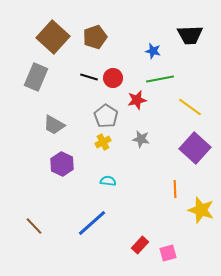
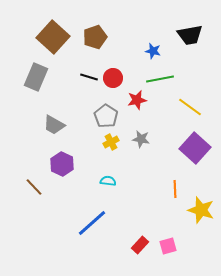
black trapezoid: rotated 8 degrees counterclockwise
yellow cross: moved 8 px right
brown line: moved 39 px up
pink square: moved 7 px up
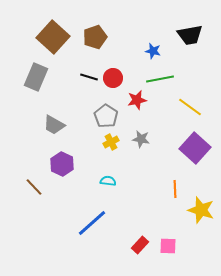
pink square: rotated 18 degrees clockwise
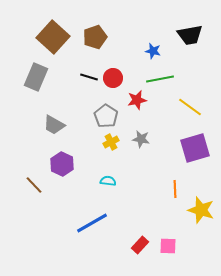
purple square: rotated 32 degrees clockwise
brown line: moved 2 px up
blue line: rotated 12 degrees clockwise
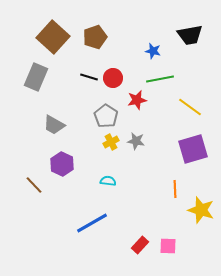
gray star: moved 5 px left, 2 px down
purple square: moved 2 px left, 1 px down
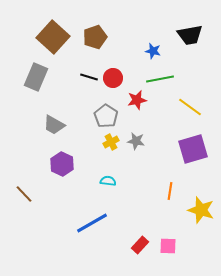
brown line: moved 10 px left, 9 px down
orange line: moved 5 px left, 2 px down; rotated 12 degrees clockwise
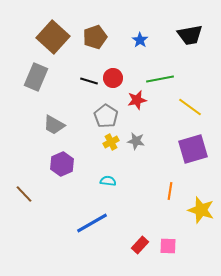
blue star: moved 13 px left, 11 px up; rotated 21 degrees clockwise
black line: moved 4 px down
purple hexagon: rotated 10 degrees clockwise
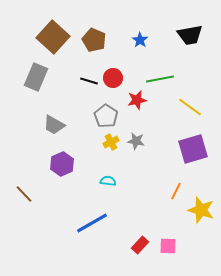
brown pentagon: moved 1 px left, 3 px down; rotated 30 degrees counterclockwise
orange line: moved 6 px right; rotated 18 degrees clockwise
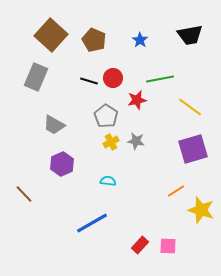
brown square: moved 2 px left, 2 px up
orange line: rotated 30 degrees clockwise
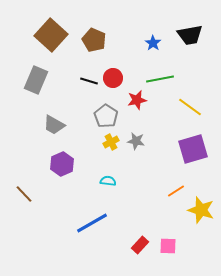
blue star: moved 13 px right, 3 px down
gray rectangle: moved 3 px down
